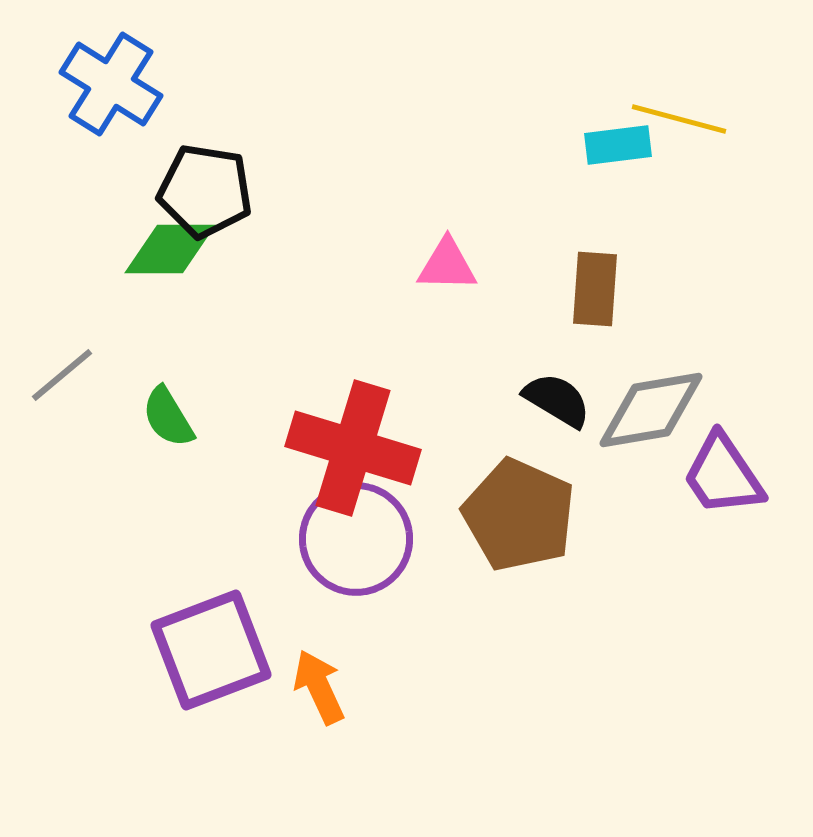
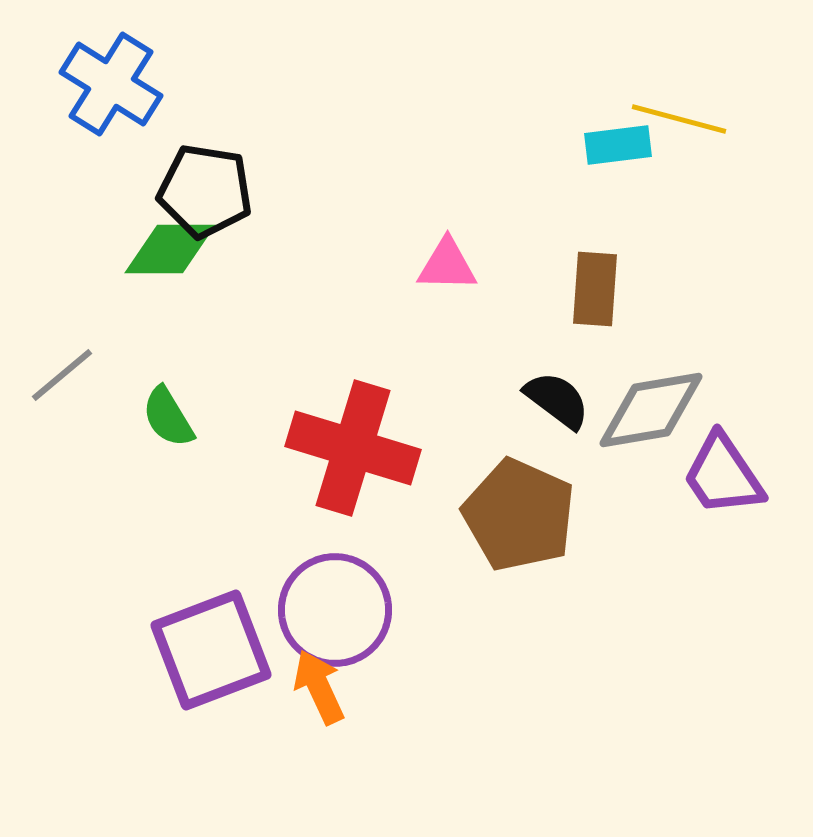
black semicircle: rotated 6 degrees clockwise
purple circle: moved 21 px left, 71 px down
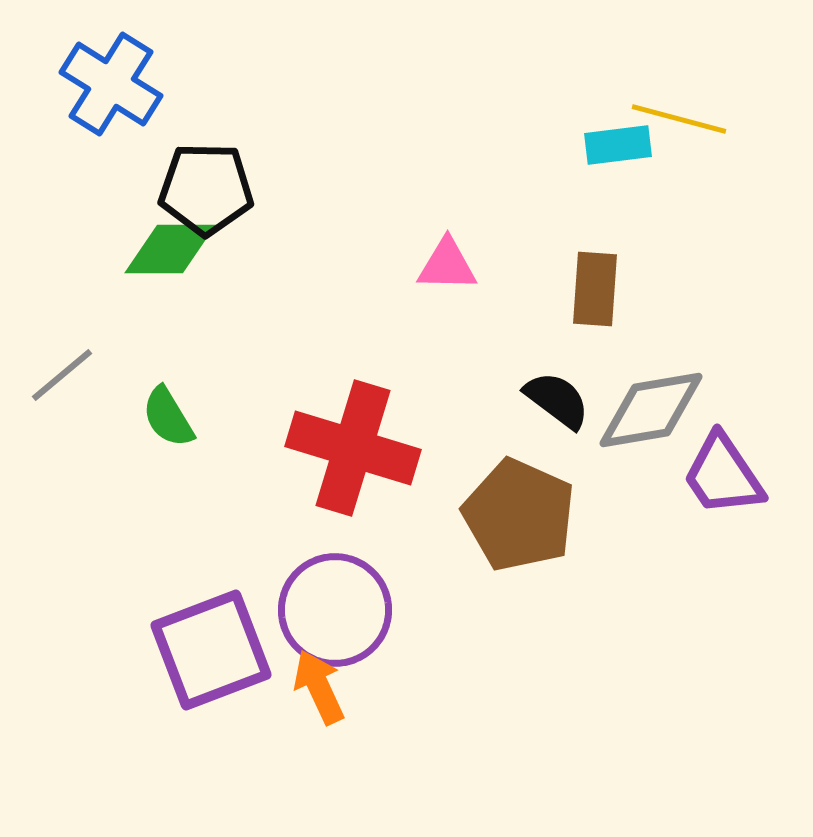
black pentagon: moved 1 px right, 2 px up; rotated 8 degrees counterclockwise
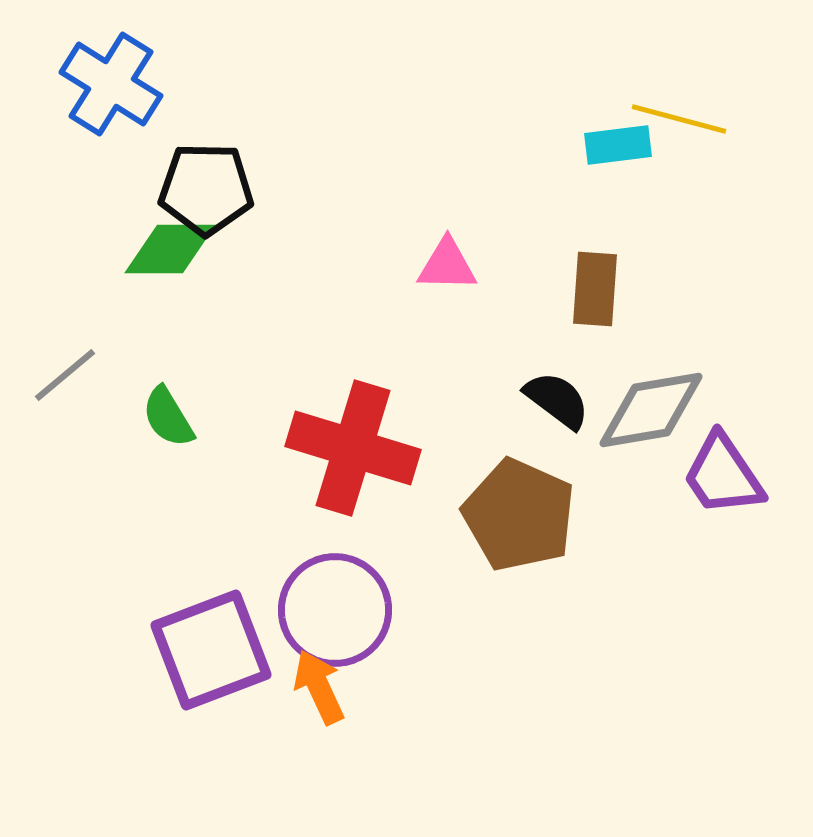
gray line: moved 3 px right
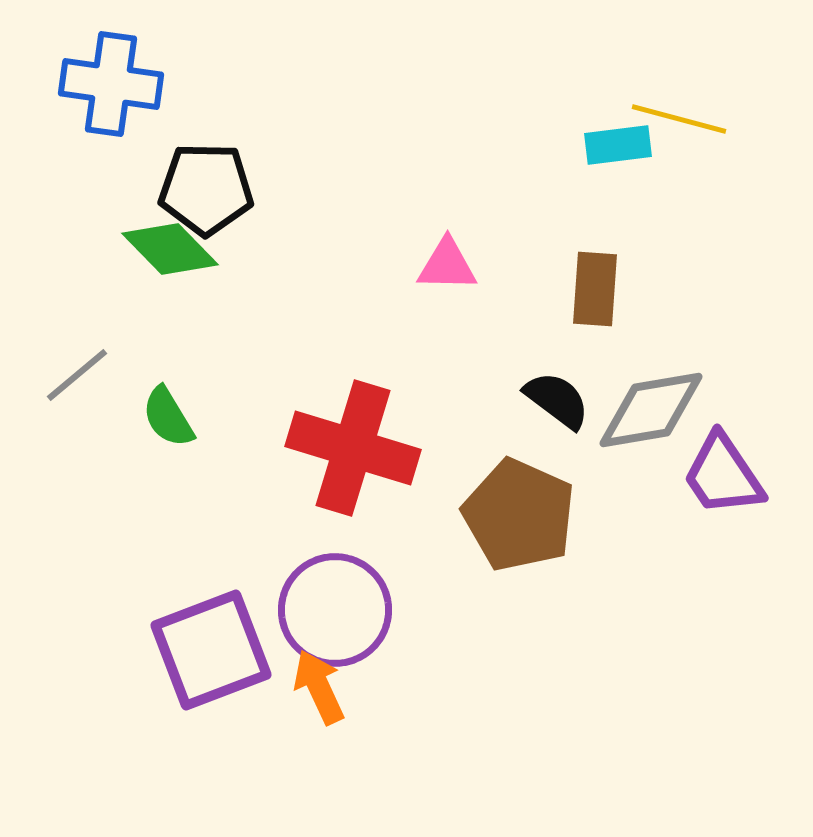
blue cross: rotated 24 degrees counterclockwise
green diamond: rotated 46 degrees clockwise
gray line: moved 12 px right
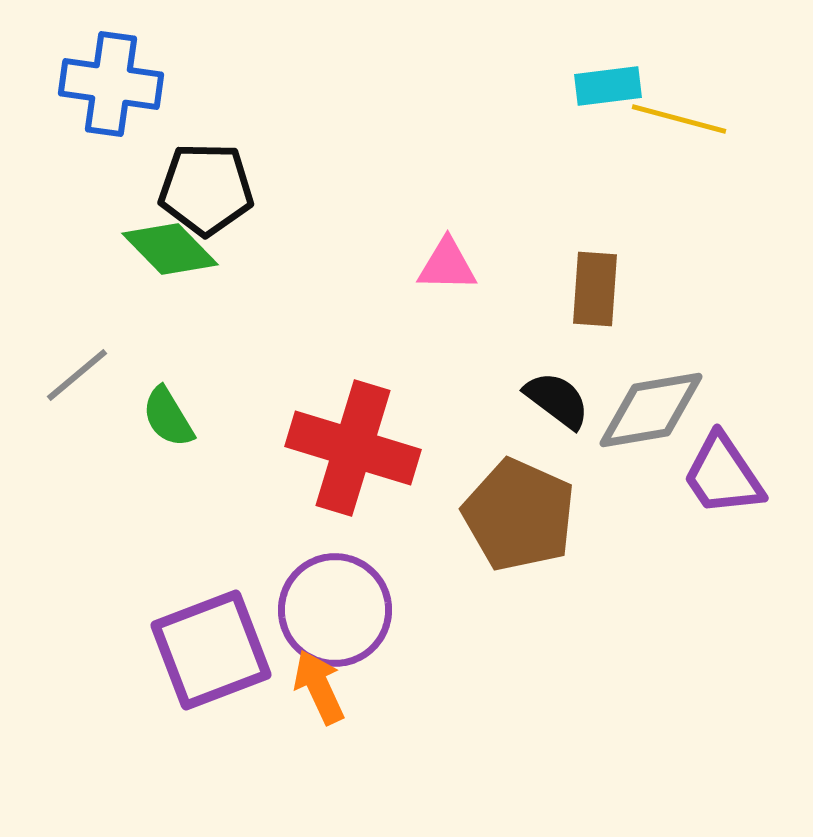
cyan rectangle: moved 10 px left, 59 px up
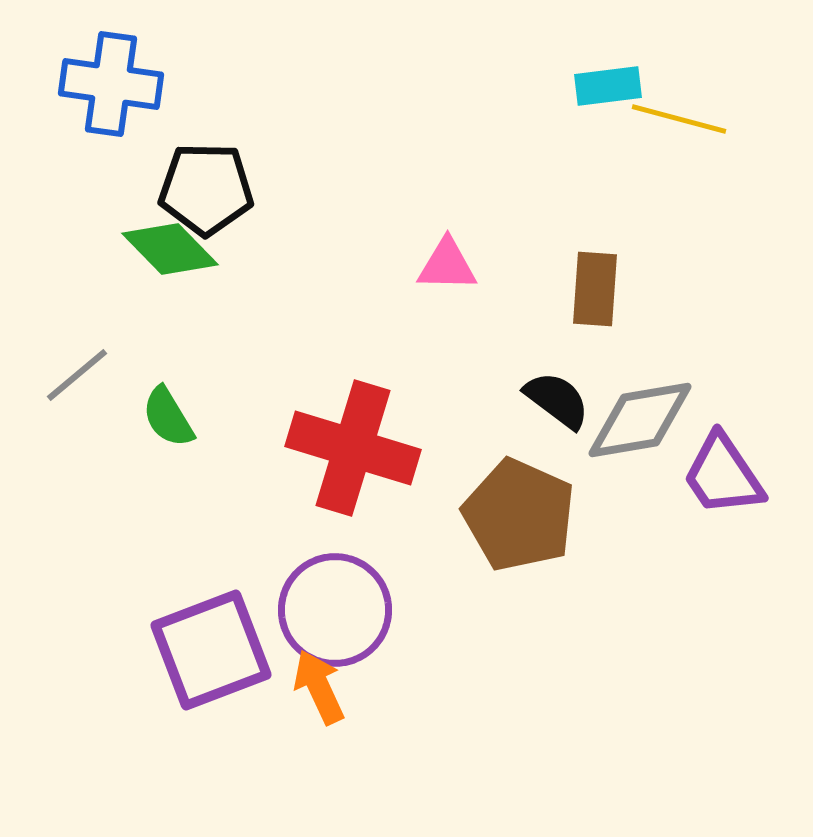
gray diamond: moved 11 px left, 10 px down
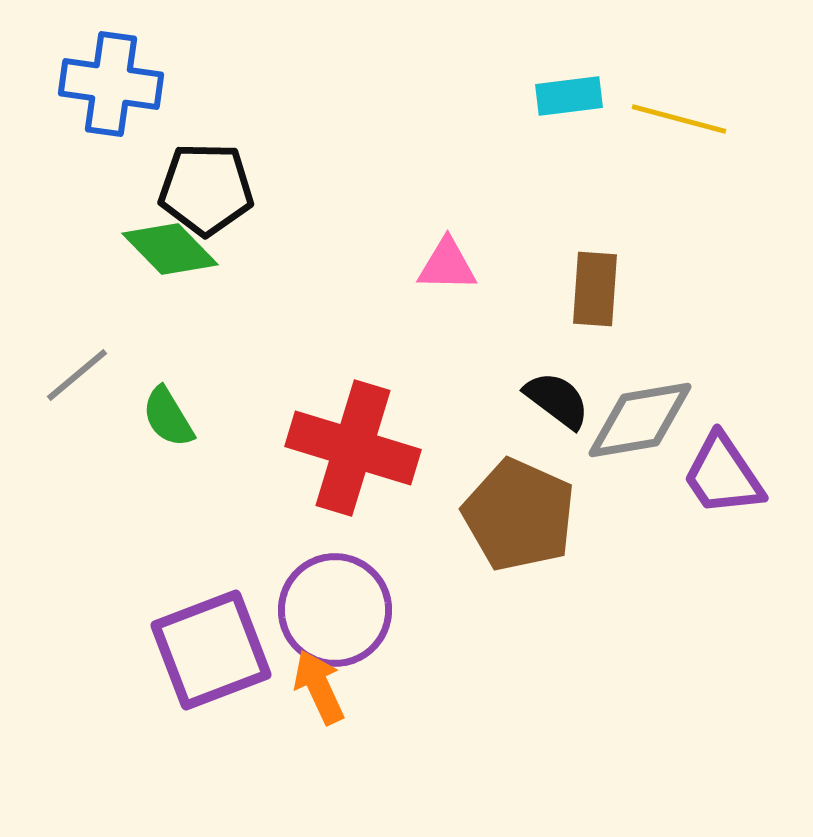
cyan rectangle: moved 39 px left, 10 px down
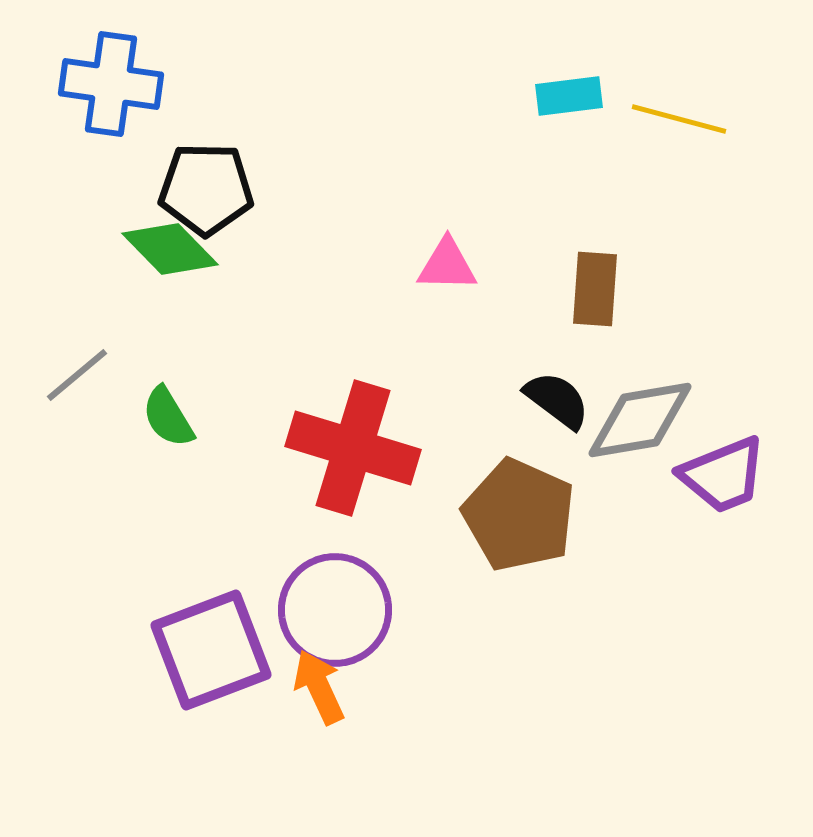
purple trapezoid: rotated 78 degrees counterclockwise
